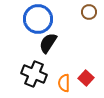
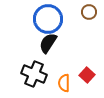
blue circle: moved 10 px right
red square: moved 1 px right, 3 px up
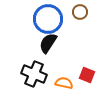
brown circle: moved 9 px left
red square: rotated 21 degrees counterclockwise
orange semicircle: rotated 102 degrees clockwise
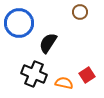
blue circle: moved 29 px left, 4 px down
red square: rotated 35 degrees clockwise
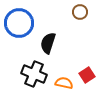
black semicircle: rotated 15 degrees counterclockwise
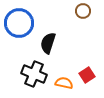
brown circle: moved 3 px right, 1 px up
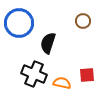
brown circle: moved 10 px down
red square: rotated 28 degrees clockwise
orange semicircle: moved 2 px left
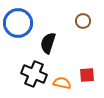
blue circle: moved 1 px left
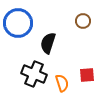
orange semicircle: rotated 60 degrees clockwise
